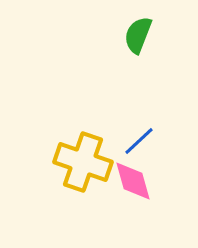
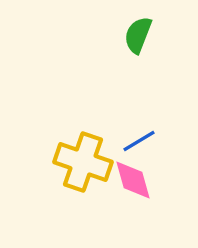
blue line: rotated 12 degrees clockwise
pink diamond: moved 1 px up
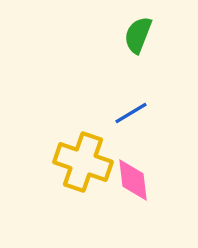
blue line: moved 8 px left, 28 px up
pink diamond: rotated 9 degrees clockwise
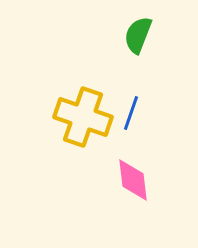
blue line: rotated 40 degrees counterclockwise
yellow cross: moved 45 px up
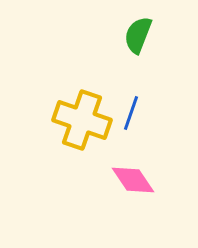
yellow cross: moved 1 px left, 3 px down
pink diamond: rotated 27 degrees counterclockwise
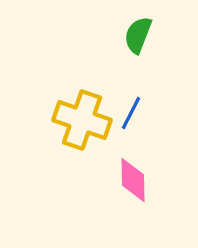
blue line: rotated 8 degrees clockwise
pink diamond: rotated 33 degrees clockwise
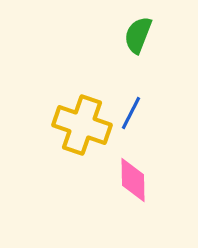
yellow cross: moved 5 px down
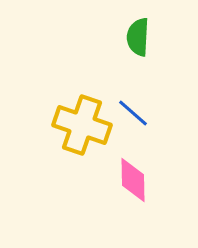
green semicircle: moved 2 px down; rotated 18 degrees counterclockwise
blue line: moved 2 px right; rotated 76 degrees counterclockwise
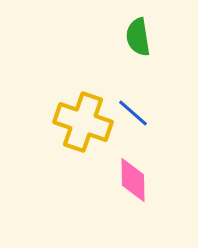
green semicircle: rotated 12 degrees counterclockwise
yellow cross: moved 1 px right, 3 px up
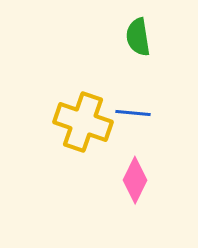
blue line: rotated 36 degrees counterclockwise
pink diamond: moved 2 px right; rotated 27 degrees clockwise
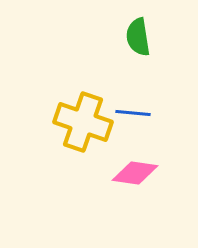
pink diamond: moved 7 px up; rotated 72 degrees clockwise
